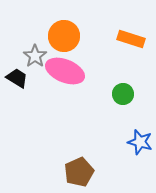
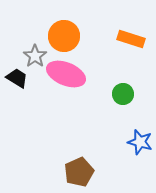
pink ellipse: moved 1 px right, 3 px down
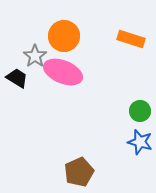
pink ellipse: moved 3 px left, 2 px up
green circle: moved 17 px right, 17 px down
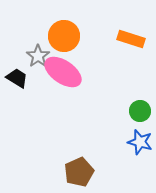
gray star: moved 3 px right
pink ellipse: rotated 12 degrees clockwise
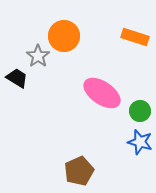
orange rectangle: moved 4 px right, 2 px up
pink ellipse: moved 39 px right, 21 px down
brown pentagon: moved 1 px up
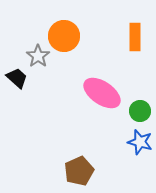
orange rectangle: rotated 72 degrees clockwise
black trapezoid: rotated 10 degrees clockwise
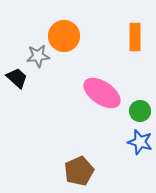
gray star: rotated 30 degrees clockwise
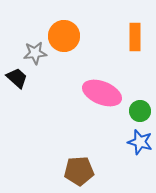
gray star: moved 3 px left, 3 px up
pink ellipse: rotated 12 degrees counterclockwise
brown pentagon: rotated 20 degrees clockwise
